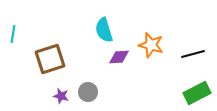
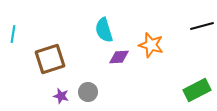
black line: moved 9 px right, 28 px up
green rectangle: moved 3 px up
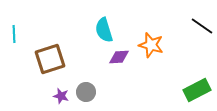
black line: rotated 50 degrees clockwise
cyan line: moved 1 px right; rotated 12 degrees counterclockwise
gray circle: moved 2 px left
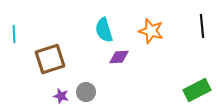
black line: rotated 50 degrees clockwise
orange star: moved 14 px up
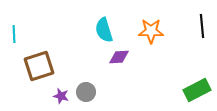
orange star: rotated 15 degrees counterclockwise
brown square: moved 11 px left, 7 px down
